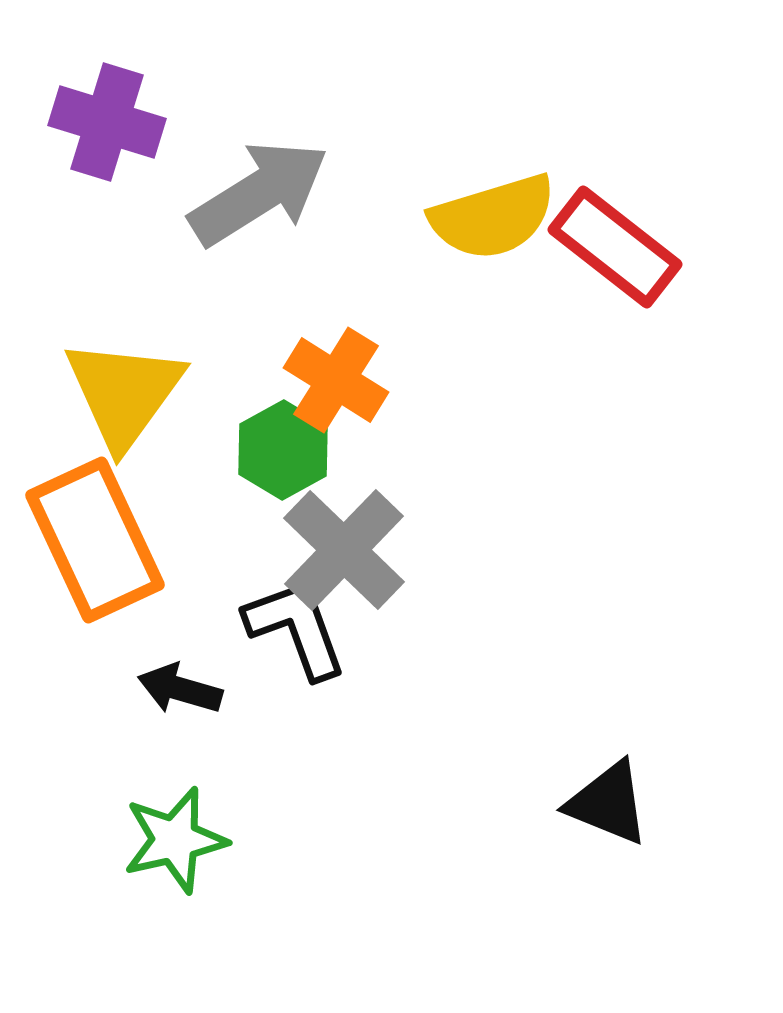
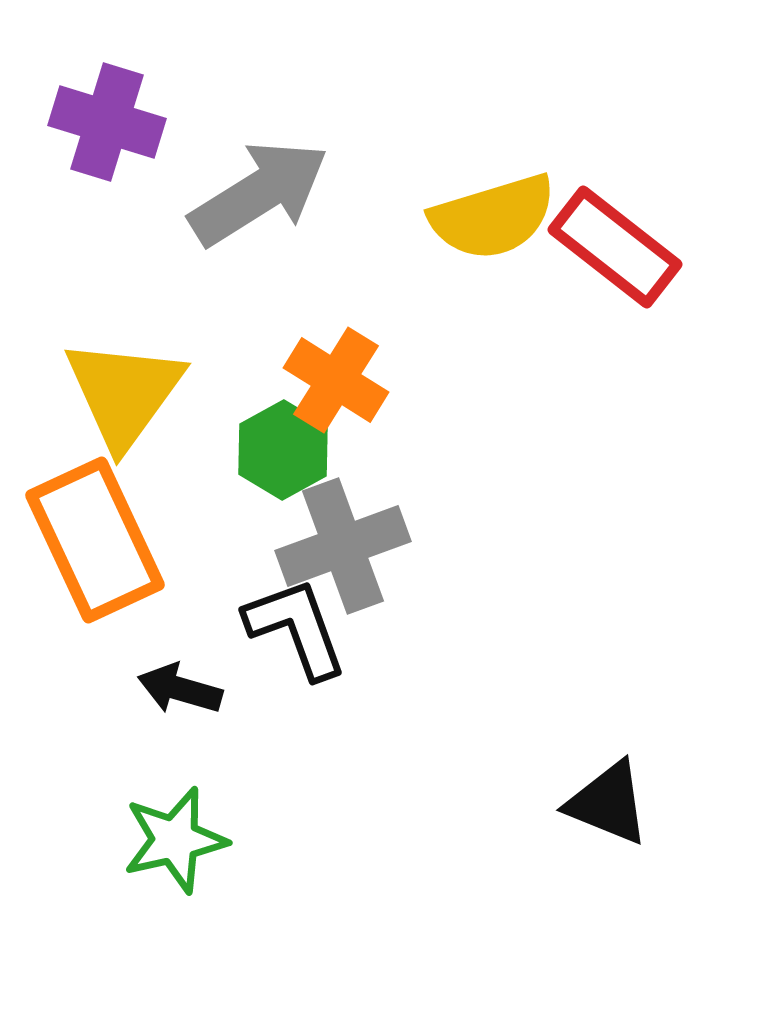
gray cross: moved 1 px left, 4 px up; rotated 26 degrees clockwise
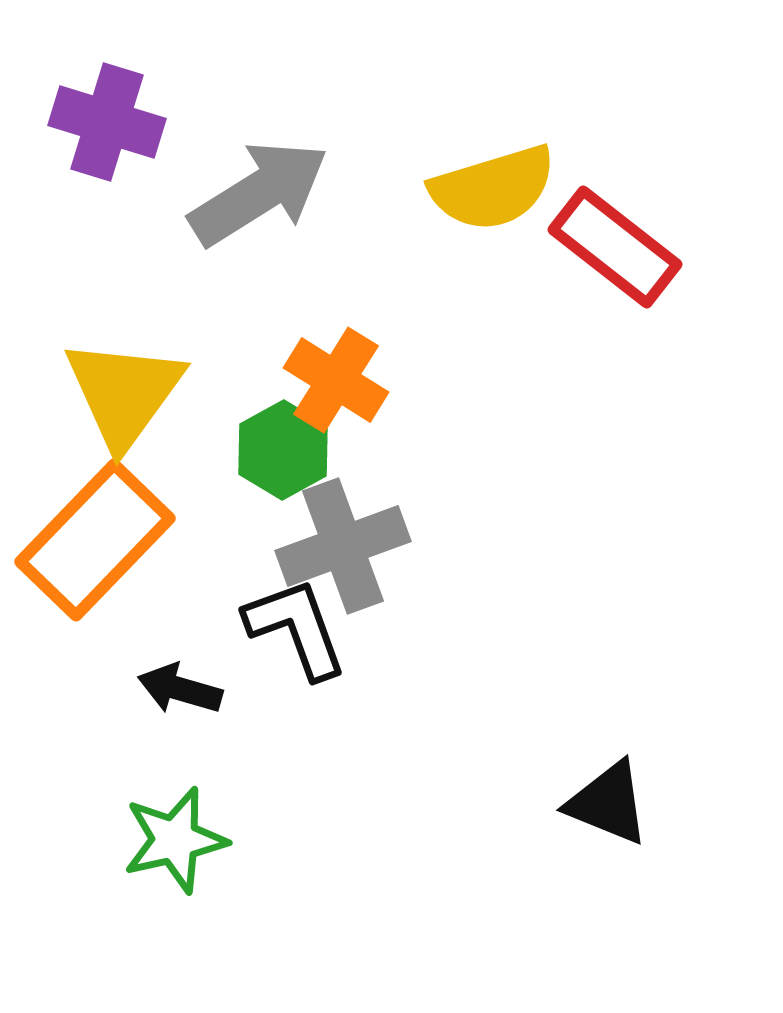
yellow semicircle: moved 29 px up
orange rectangle: rotated 69 degrees clockwise
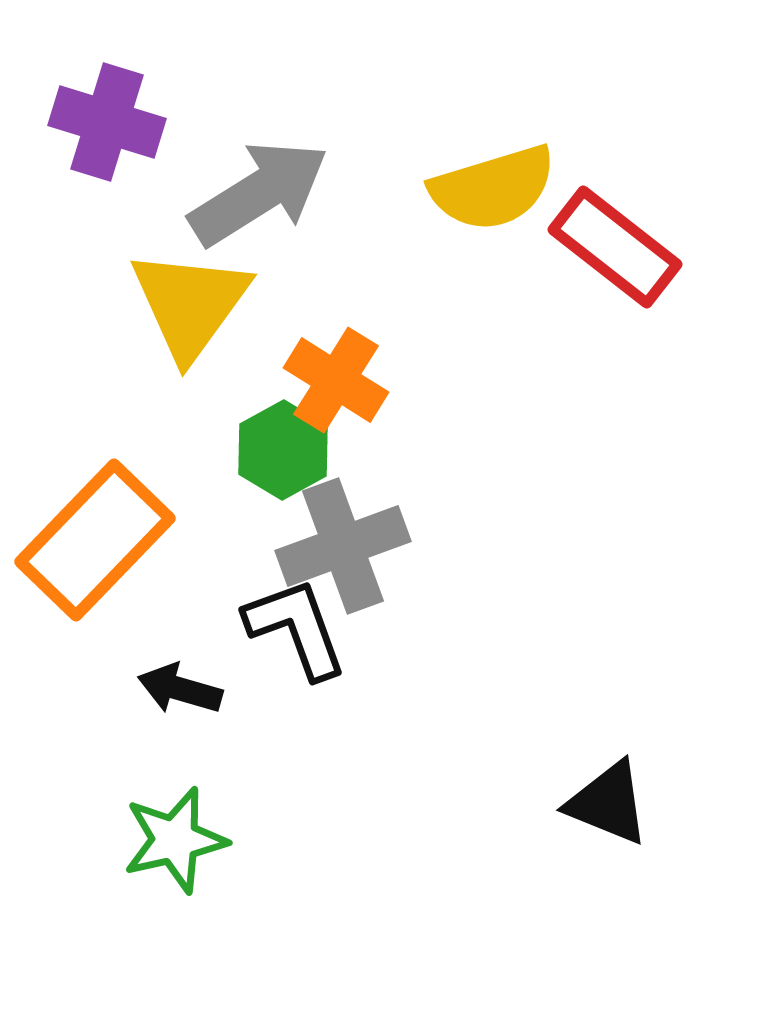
yellow triangle: moved 66 px right, 89 px up
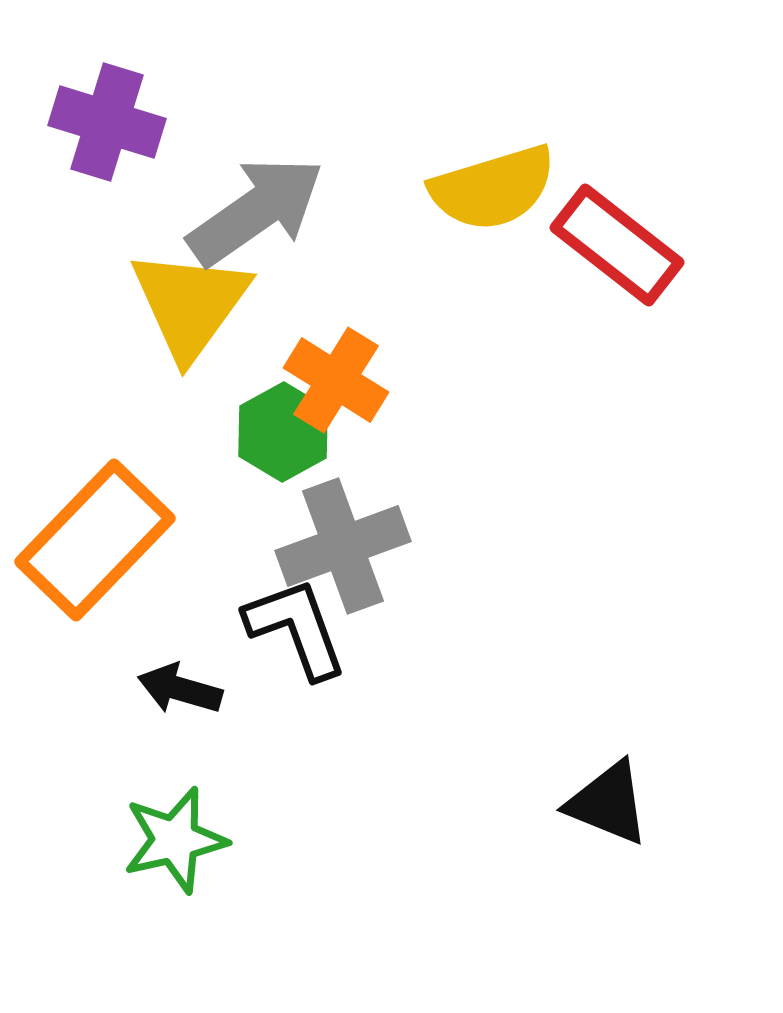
gray arrow: moved 3 px left, 18 px down; rotated 3 degrees counterclockwise
red rectangle: moved 2 px right, 2 px up
green hexagon: moved 18 px up
